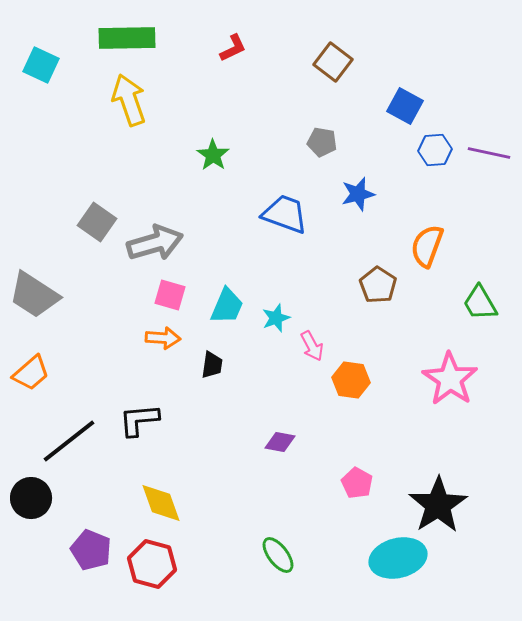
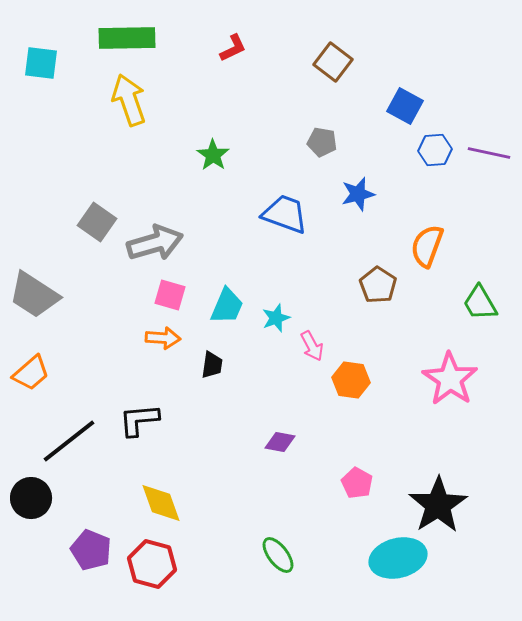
cyan square: moved 2 px up; rotated 18 degrees counterclockwise
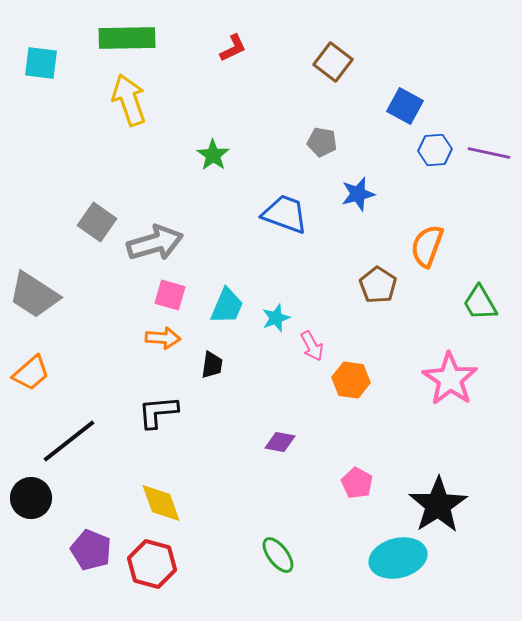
black L-shape: moved 19 px right, 8 px up
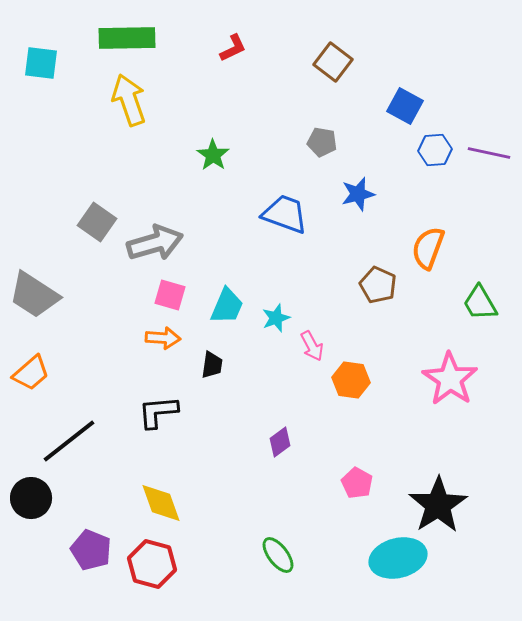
orange semicircle: moved 1 px right, 2 px down
brown pentagon: rotated 9 degrees counterclockwise
purple diamond: rotated 48 degrees counterclockwise
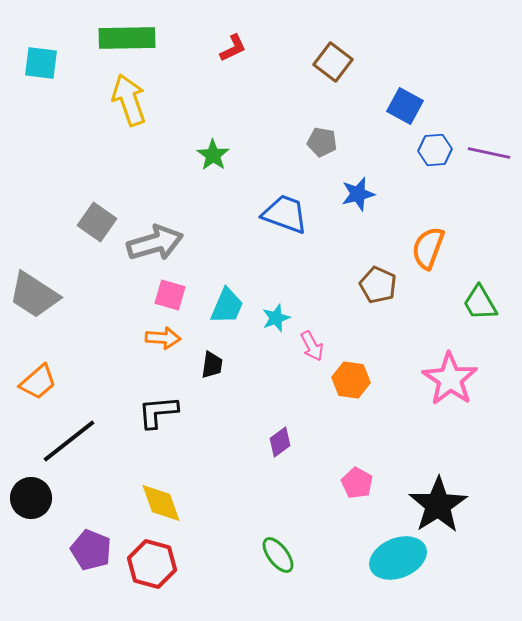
orange trapezoid: moved 7 px right, 9 px down
cyan ellipse: rotated 8 degrees counterclockwise
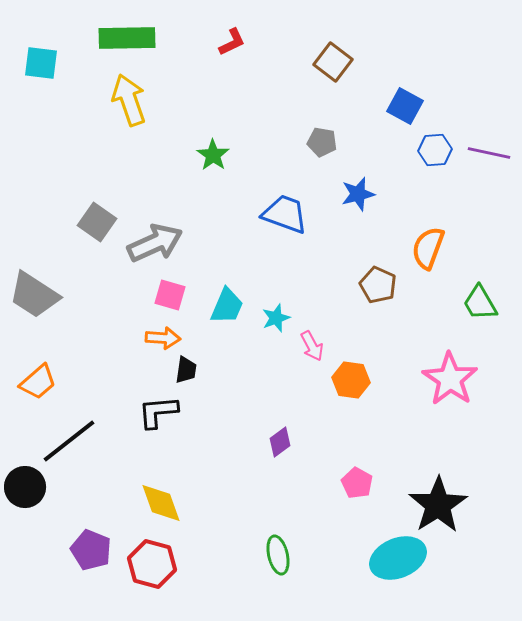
red L-shape: moved 1 px left, 6 px up
gray arrow: rotated 8 degrees counterclockwise
black trapezoid: moved 26 px left, 5 px down
black circle: moved 6 px left, 11 px up
green ellipse: rotated 24 degrees clockwise
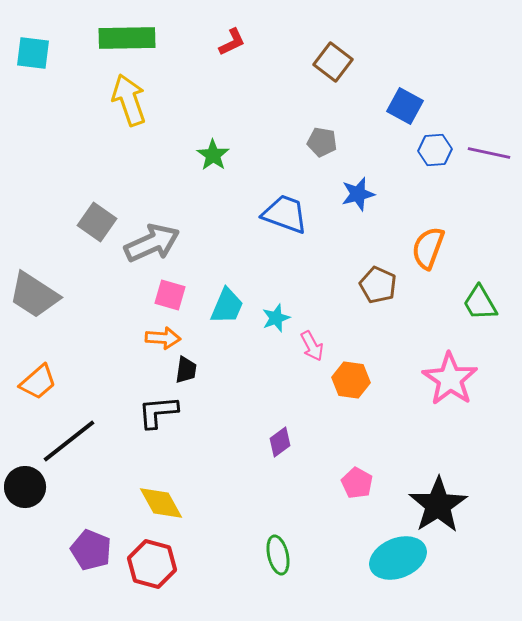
cyan square: moved 8 px left, 10 px up
gray arrow: moved 3 px left
yellow diamond: rotated 9 degrees counterclockwise
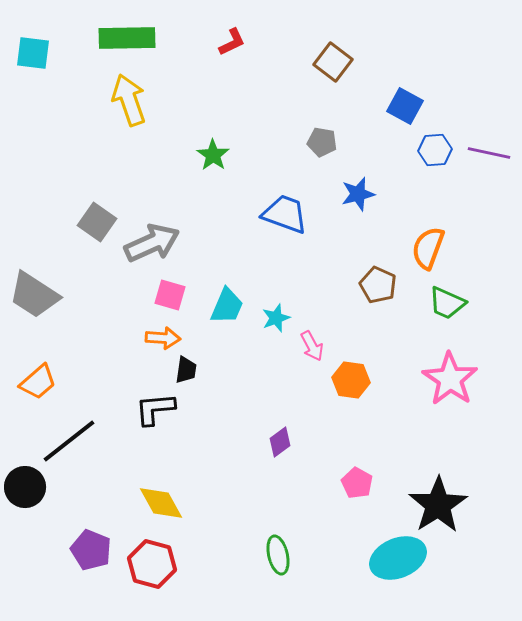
green trapezoid: moved 33 px left; rotated 36 degrees counterclockwise
black L-shape: moved 3 px left, 3 px up
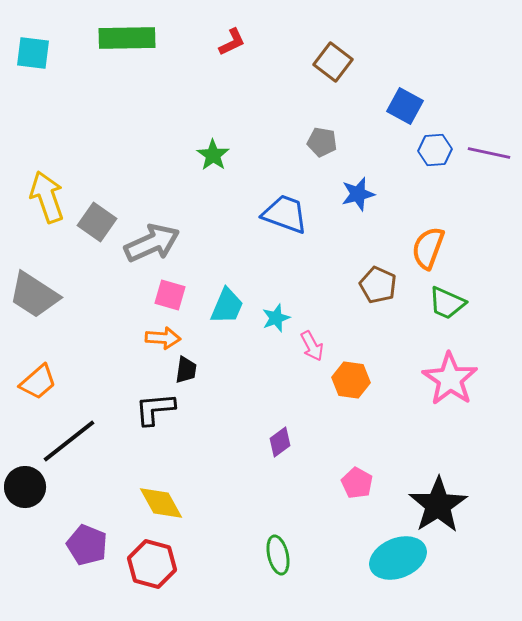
yellow arrow: moved 82 px left, 97 px down
purple pentagon: moved 4 px left, 5 px up
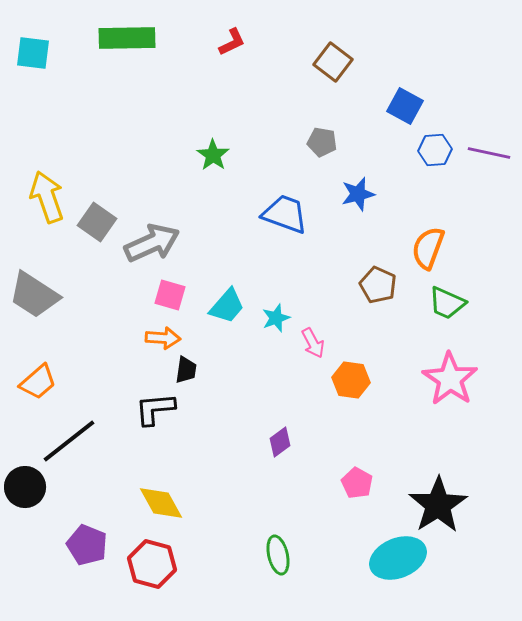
cyan trapezoid: rotated 18 degrees clockwise
pink arrow: moved 1 px right, 3 px up
